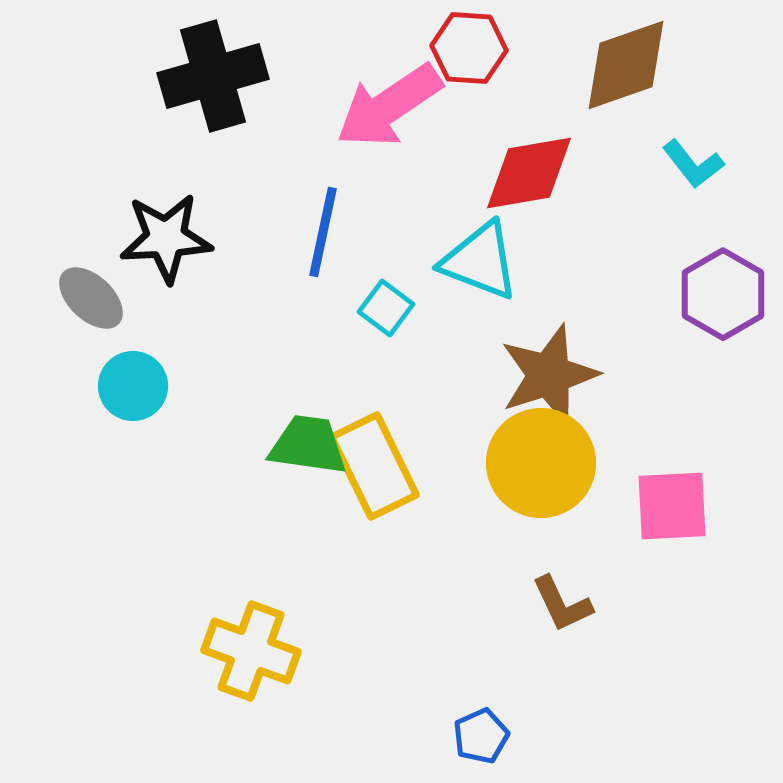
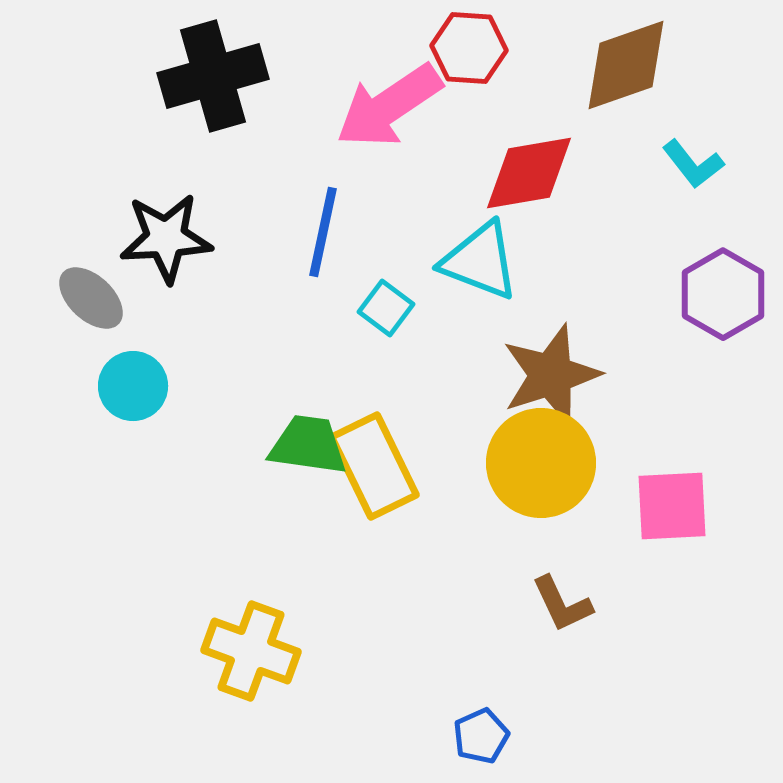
brown star: moved 2 px right
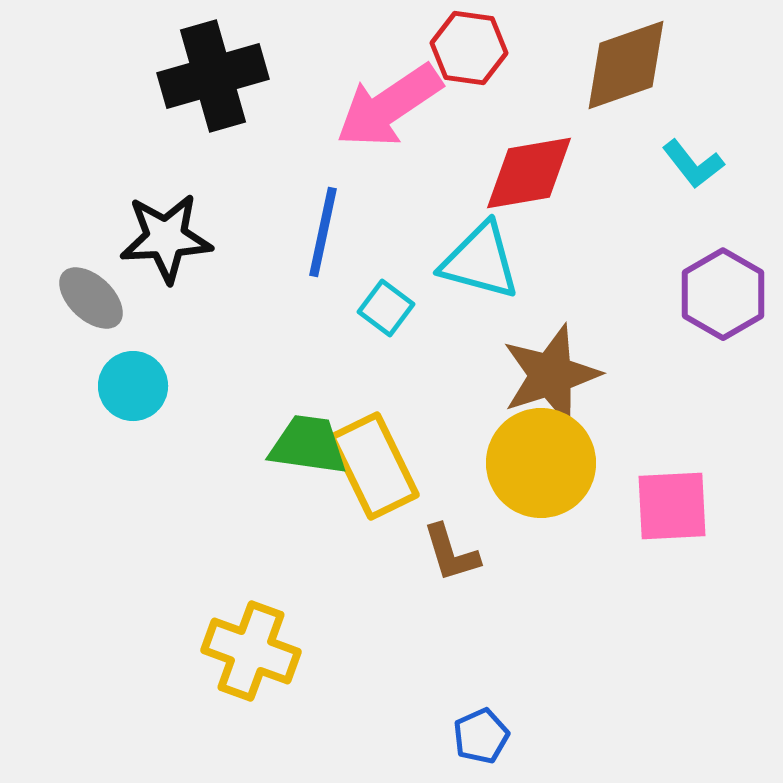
red hexagon: rotated 4 degrees clockwise
cyan triangle: rotated 6 degrees counterclockwise
brown L-shape: moved 111 px left, 51 px up; rotated 8 degrees clockwise
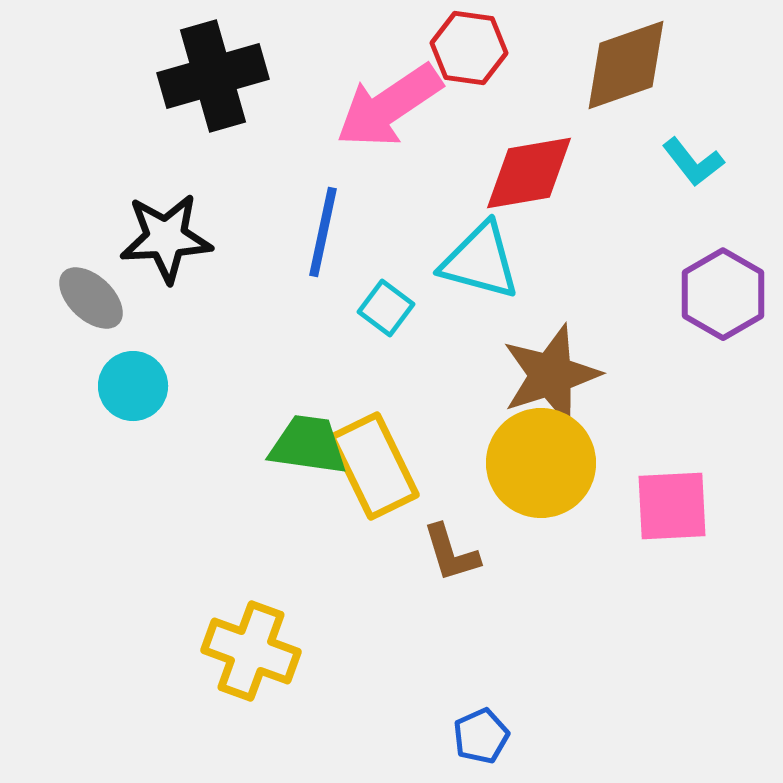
cyan L-shape: moved 2 px up
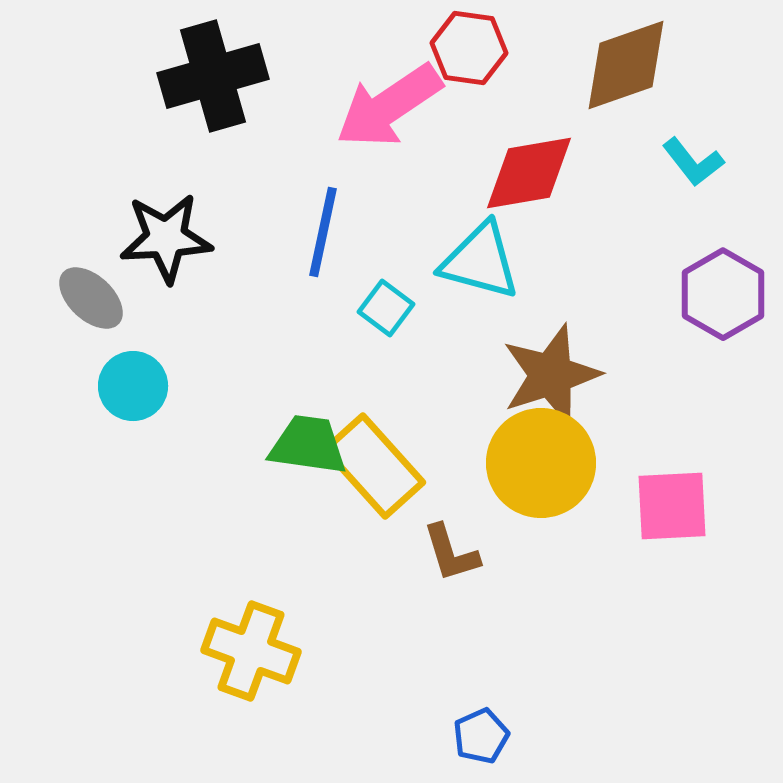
yellow rectangle: rotated 16 degrees counterclockwise
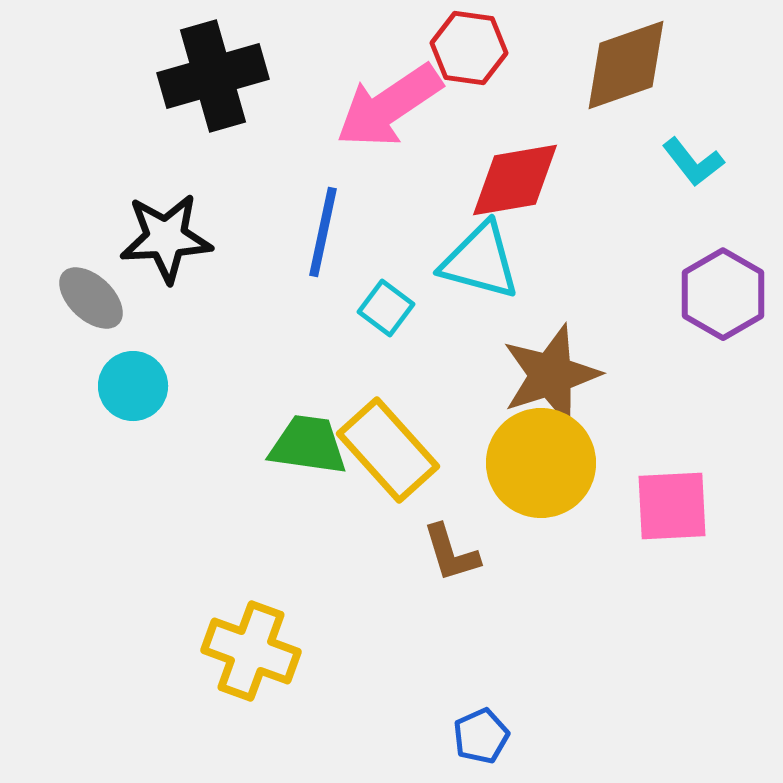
red diamond: moved 14 px left, 7 px down
yellow rectangle: moved 14 px right, 16 px up
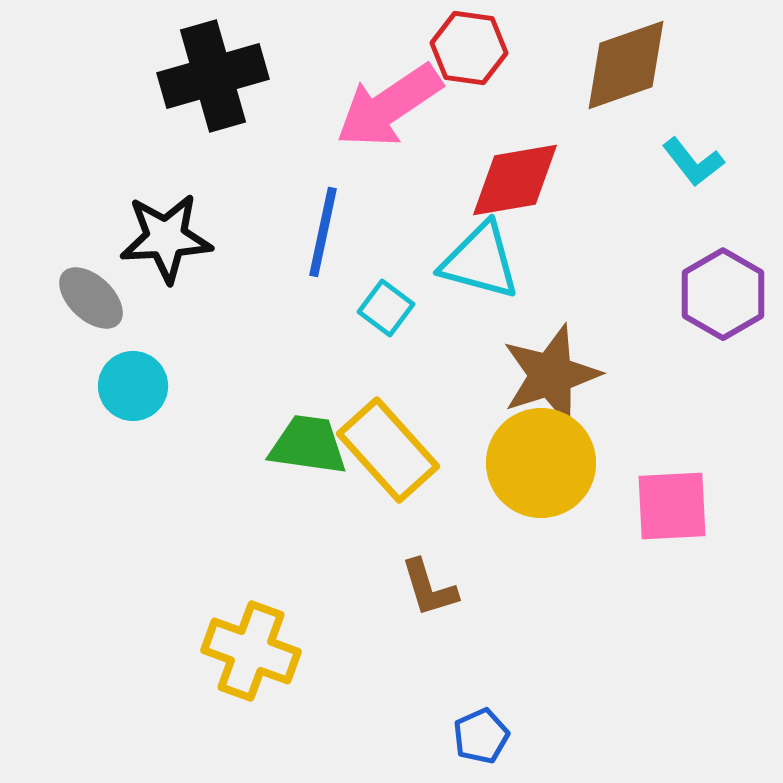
brown L-shape: moved 22 px left, 35 px down
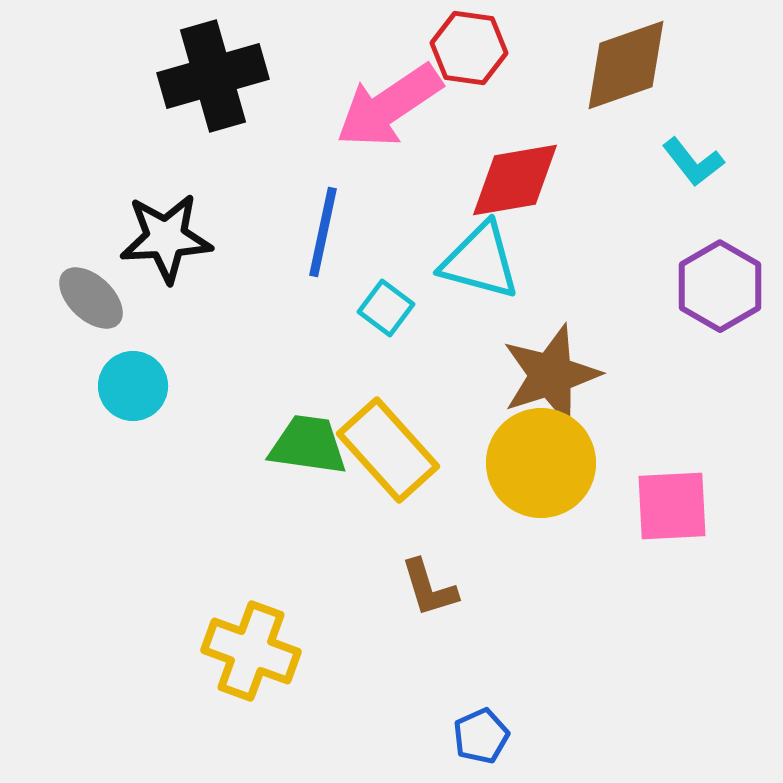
purple hexagon: moved 3 px left, 8 px up
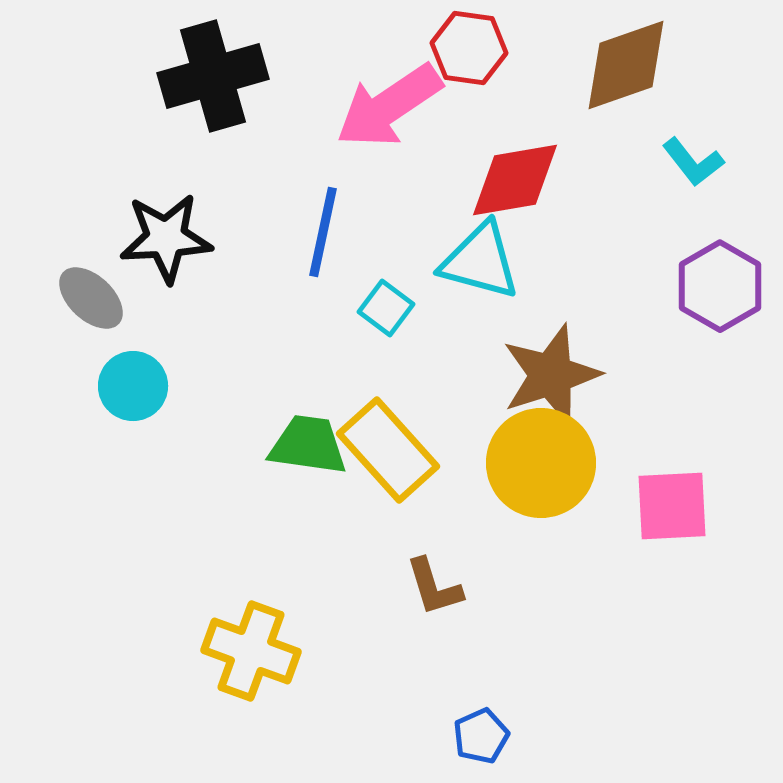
brown L-shape: moved 5 px right, 1 px up
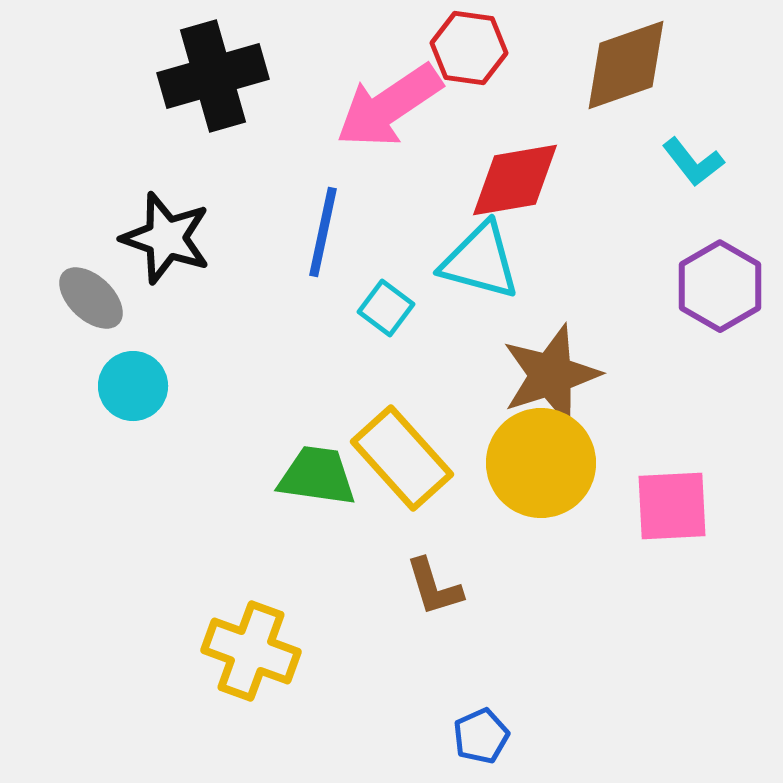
black star: rotated 22 degrees clockwise
green trapezoid: moved 9 px right, 31 px down
yellow rectangle: moved 14 px right, 8 px down
